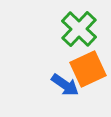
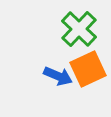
blue arrow: moved 7 px left, 9 px up; rotated 12 degrees counterclockwise
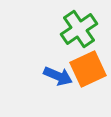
green cross: rotated 12 degrees clockwise
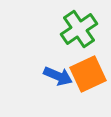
orange square: moved 5 px down
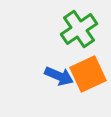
blue arrow: moved 1 px right
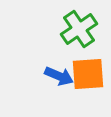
orange square: rotated 21 degrees clockwise
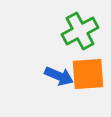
green cross: moved 1 px right, 2 px down; rotated 6 degrees clockwise
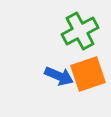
orange square: rotated 15 degrees counterclockwise
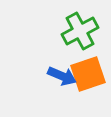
blue arrow: moved 3 px right
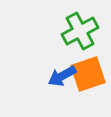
blue arrow: rotated 128 degrees clockwise
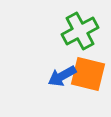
orange square: rotated 33 degrees clockwise
